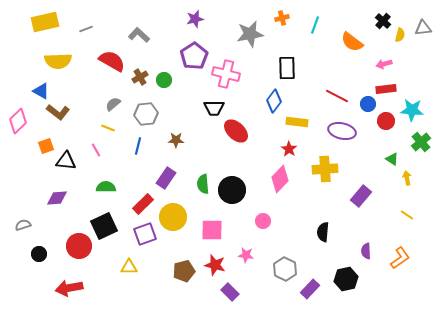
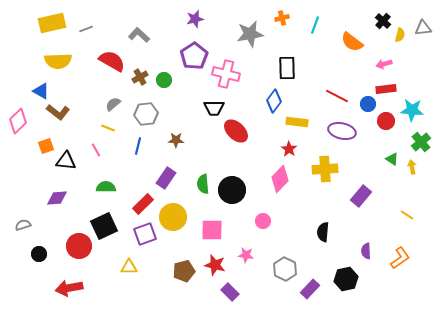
yellow rectangle at (45, 22): moved 7 px right, 1 px down
yellow arrow at (407, 178): moved 5 px right, 11 px up
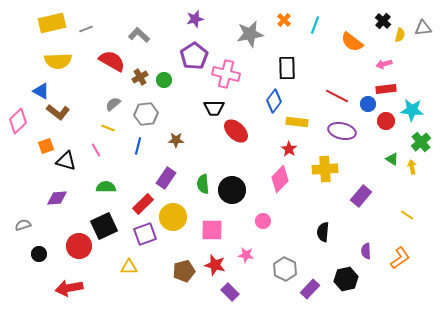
orange cross at (282, 18): moved 2 px right, 2 px down; rotated 32 degrees counterclockwise
black triangle at (66, 161): rotated 10 degrees clockwise
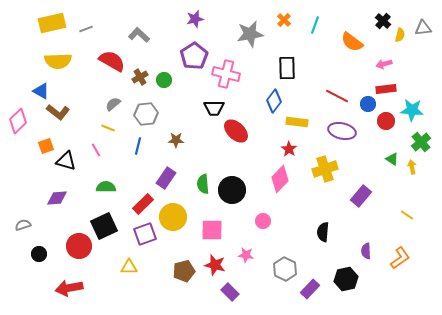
yellow cross at (325, 169): rotated 15 degrees counterclockwise
